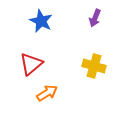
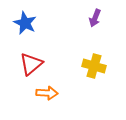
blue star: moved 16 px left, 2 px down
orange arrow: rotated 35 degrees clockwise
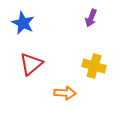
purple arrow: moved 4 px left
blue star: moved 2 px left
orange arrow: moved 18 px right
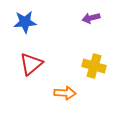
purple arrow: rotated 54 degrees clockwise
blue star: moved 2 px right, 1 px up; rotated 30 degrees counterclockwise
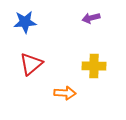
yellow cross: rotated 15 degrees counterclockwise
